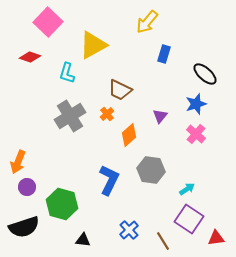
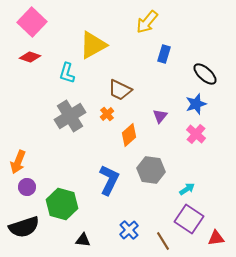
pink square: moved 16 px left
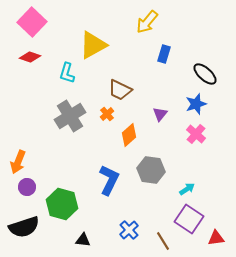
purple triangle: moved 2 px up
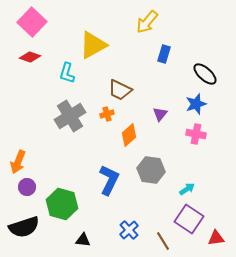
orange cross: rotated 24 degrees clockwise
pink cross: rotated 30 degrees counterclockwise
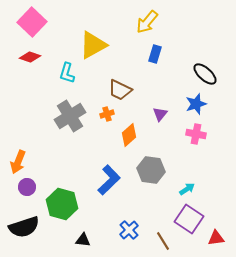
blue rectangle: moved 9 px left
blue L-shape: rotated 20 degrees clockwise
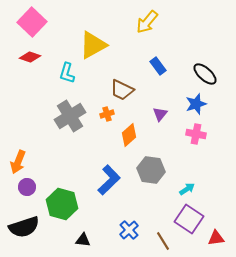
blue rectangle: moved 3 px right, 12 px down; rotated 54 degrees counterclockwise
brown trapezoid: moved 2 px right
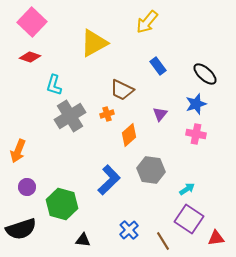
yellow triangle: moved 1 px right, 2 px up
cyan L-shape: moved 13 px left, 12 px down
orange arrow: moved 11 px up
black semicircle: moved 3 px left, 2 px down
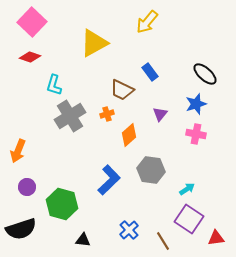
blue rectangle: moved 8 px left, 6 px down
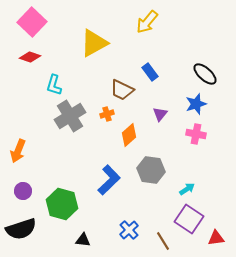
purple circle: moved 4 px left, 4 px down
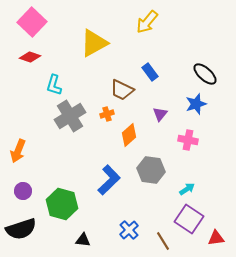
pink cross: moved 8 px left, 6 px down
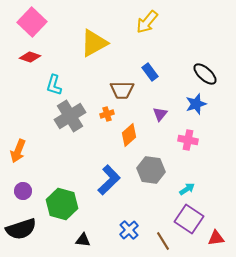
brown trapezoid: rotated 25 degrees counterclockwise
